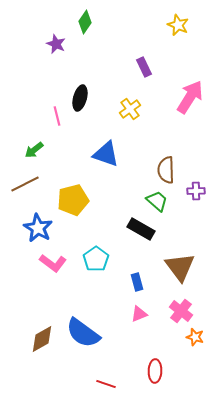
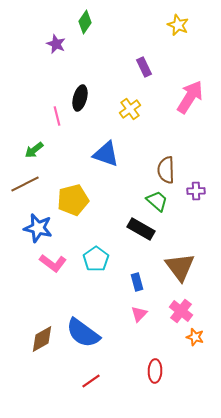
blue star: rotated 16 degrees counterclockwise
pink triangle: rotated 24 degrees counterclockwise
red line: moved 15 px left, 3 px up; rotated 54 degrees counterclockwise
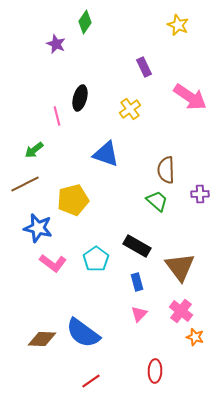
pink arrow: rotated 92 degrees clockwise
purple cross: moved 4 px right, 3 px down
black rectangle: moved 4 px left, 17 px down
brown diamond: rotated 32 degrees clockwise
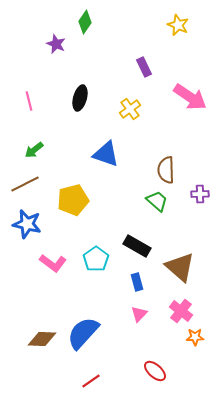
pink line: moved 28 px left, 15 px up
blue star: moved 11 px left, 4 px up
brown triangle: rotated 12 degrees counterclockwise
blue semicircle: rotated 96 degrees clockwise
orange star: rotated 18 degrees counterclockwise
red ellipse: rotated 50 degrees counterclockwise
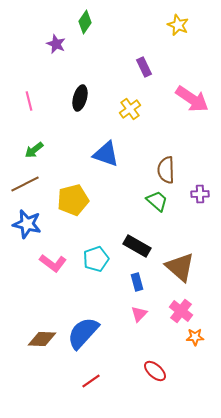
pink arrow: moved 2 px right, 2 px down
cyan pentagon: rotated 15 degrees clockwise
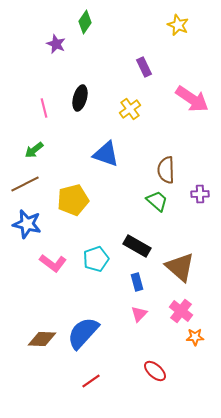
pink line: moved 15 px right, 7 px down
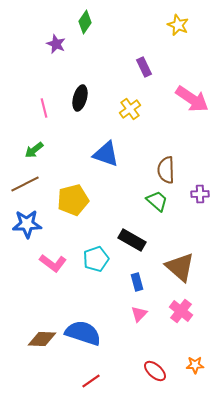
blue star: rotated 16 degrees counterclockwise
black rectangle: moved 5 px left, 6 px up
blue semicircle: rotated 66 degrees clockwise
orange star: moved 28 px down
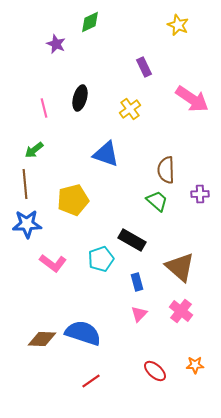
green diamond: moved 5 px right; rotated 30 degrees clockwise
brown line: rotated 68 degrees counterclockwise
cyan pentagon: moved 5 px right
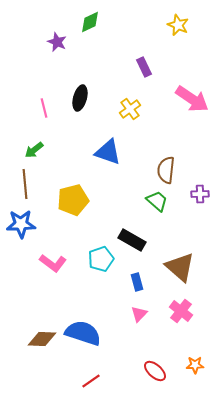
purple star: moved 1 px right, 2 px up
blue triangle: moved 2 px right, 2 px up
brown semicircle: rotated 8 degrees clockwise
blue star: moved 6 px left
